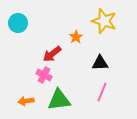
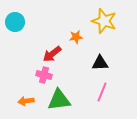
cyan circle: moved 3 px left, 1 px up
orange star: rotated 24 degrees clockwise
pink cross: rotated 14 degrees counterclockwise
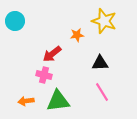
cyan circle: moved 1 px up
orange star: moved 1 px right, 2 px up
pink line: rotated 54 degrees counterclockwise
green triangle: moved 1 px left, 1 px down
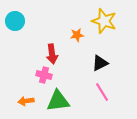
red arrow: rotated 60 degrees counterclockwise
black triangle: rotated 24 degrees counterclockwise
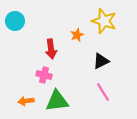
orange star: rotated 16 degrees counterclockwise
red arrow: moved 1 px left, 5 px up
black triangle: moved 1 px right, 2 px up
pink line: moved 1 px right
green triangle: moved 1 px left
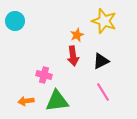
red arrow: moved 22 px right, 7 px down
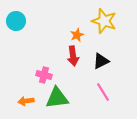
cyan circle: moved 1 px right
green triangle: moved 3 px up
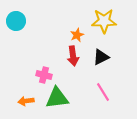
yellow star: rotated 20 degrees counterclockwise
black triangle: moved 4 px up
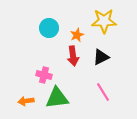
cyan circle: moved 33 px right, 7 px down
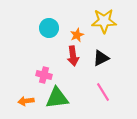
black triangle: moved 1 px down
